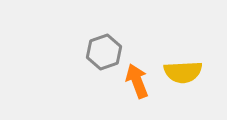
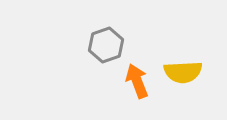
gray hexagon: moved 2 px right, 7 px up
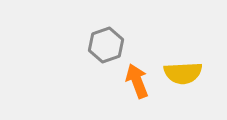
yellow semicircle: moved 1 px down
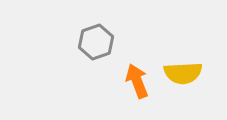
gray hexagon: moved 10 px left, 3 px up
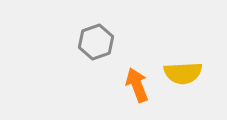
orange arrow: moved 4 px down
